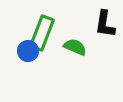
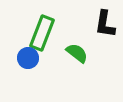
green semicircle: moved 2 px right, 6 px down; rotated 15 degrees clockwise
blue circle: moved 7 px down
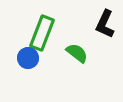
black L-shape: rotated 16 degrees clockwise
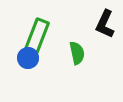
green rectangle: moved 5 px left, 3 px down
green semicircle: rotated 40 degrees clockwise
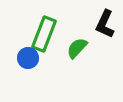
green rectangle: moved 7 px right, 2 px up
green semicircle: moved 5 px up; rotated 125 degrees counterclockwise
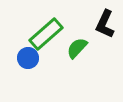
green rectangle: moved 2 px right; rotated 28 degrees clockwise
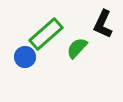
black L-shape: moved 2 px left
blue circle: moved 3 px left, 1 px up
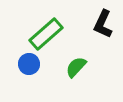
green semicircle: moved 1 px left, 19 px down
blue circle: moved 4 px right, 7 px down
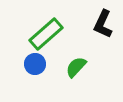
blue circle: moved 6 px right
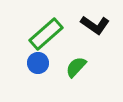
black L-shape: moved 8 px left, 1 px down; rotated 80 degrees counterclockwise
blue circle: moved 3 px right, 1 px up
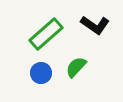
blue circle: moved 3 px right, 10 px down
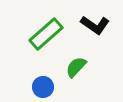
blue circle: moved 2 px right, 14 px down
